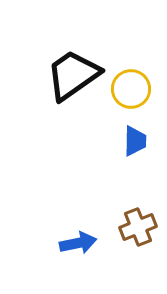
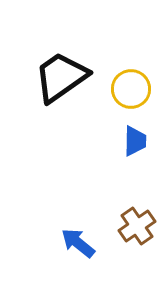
black trapezoid: moved 12 px left, 2 px down
brown cross: moved 1 px left, 1 px up; rotated 12 degrees counterclockwise
blue arrow: rotated 129 degrees counterclockwise
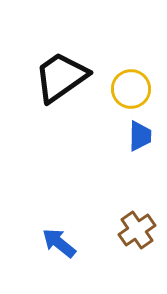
blue trapezoid: moved 5 px right, 5 px up
brown cross: moved 4 px down
blue arrow: moved 19 px left
